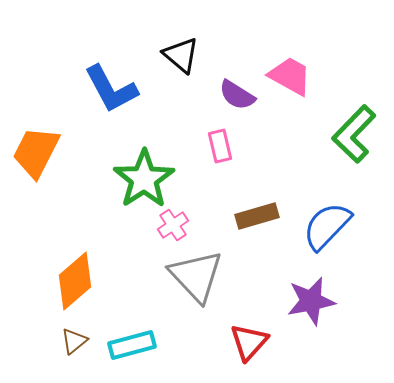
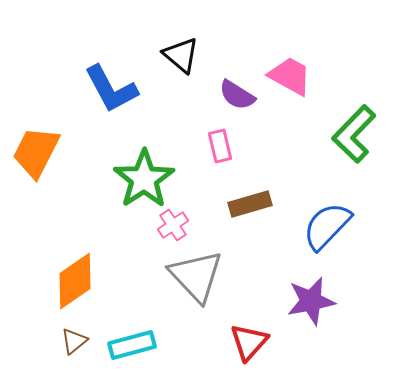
brown rectangle: moved 7 px left, 12 px up
orange diamond: rotated 6 degrees clockwise
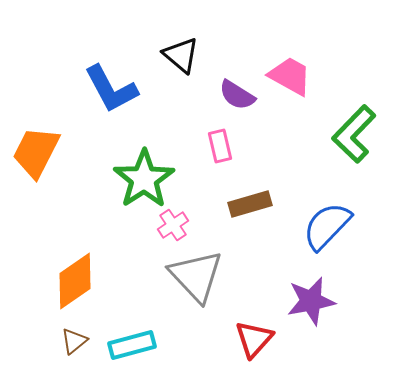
red triangle: moved 5 px right, 3 px up
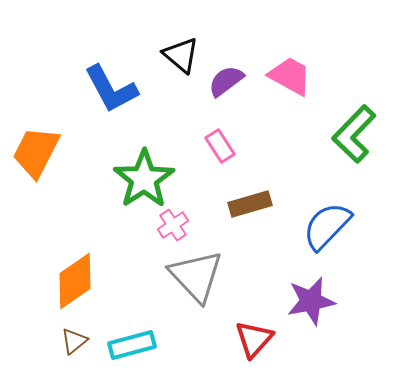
purple semicircle: moved 11 px left, 14 px up; rotated 111 degrees clockwise
pink rectangle: rotated 20 degrees counterclockwise
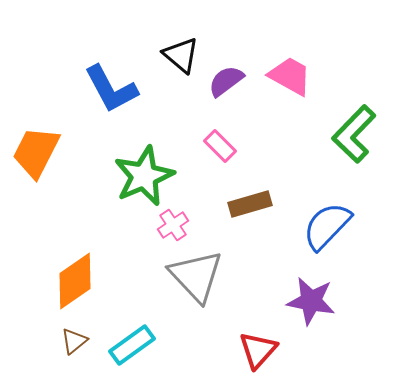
pink rectangle: rotated 12 degrees counterclockwise
green star: moved 3 px up; rotated 10 degrees clockwise
purple star: rotated 21 degrees clockwise
red triangle: moved 4 px right, 11 px down
cyan rectangle: rotated 21 degrees counterclockwise
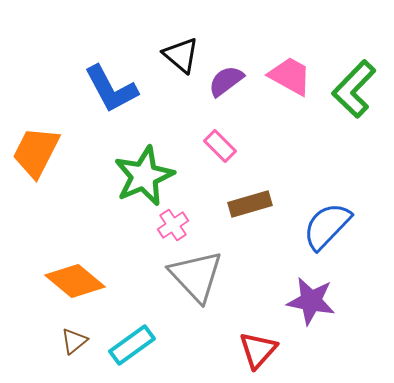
green L-shape: moved 45 px up
orange diamond: rotated 74 degrees clockwise
